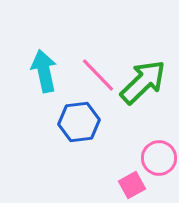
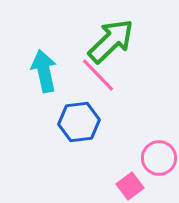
green arrow: moved 32 px left, 41 px up
pink square: moved 2 px left, 1 px down; rotated 8 degrees counterclockwise
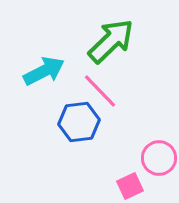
cyan arrow: rotated 75 degrees clockwise
pink line: moved 2 px right, 16 px down
pink square: rotated 12 degrees clockwise
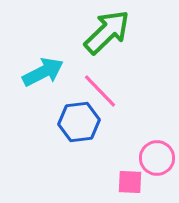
green arrow: moved 4 px left, 9 px up
cyan arrow: moved 1 px left, 1 px down
pink circle: moved 2 px left
pink square: moved 4 px up; rotated 28 degrees clockwise
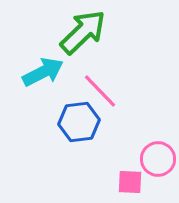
green arrow: moved 24 px left
pink circle: moved 1 px right, 1 px down
